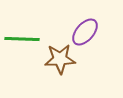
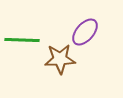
green line: moved 1 px down
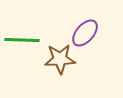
purple ellipse: moved 1 px down
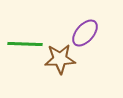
green line: moved 3 px right, 4 px down
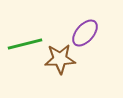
green line: rotated 16 degrees counterclockwise
